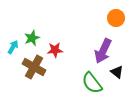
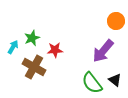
orange circle: moved 3 px down
purple arrow: rotated 15 degrees clockwise
black triangle: moved 2 px left, 8 px down
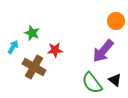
green star: moved 5 px up; rotated 28 degrees counterclockwise
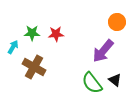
orange circle: moved 1 px right, 1 px down
green star: rotated 21 degrees counterclockwise
red star: moved 1 px right, 16 px up
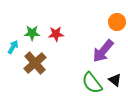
brown cross: moved 1 px right, 4 px up; rotated 20 degrees clockwise
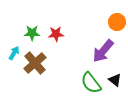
cyan arrow: moved 1 px right, 6 px down
green semicircle: moved 1 px left
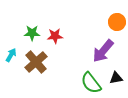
red star: moved 1 px left, 2 px down
cyan arrow: moved 3 px left, 2 px down
brown cross: moved 1 px right, 1 px up
black triangle: moved 1 px right, 2 px up; rotated 48 degrees counterclockwise
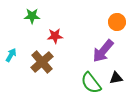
green star: moved 17 px up
brown cross: moved 6 px right
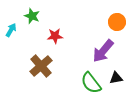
green star: rotated 21 degrees clockwise
cyan arrow: moved 25 px up
brown cross: moved 1 px left, 4 px down
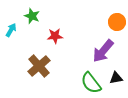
brown cross: moved 2 px left
